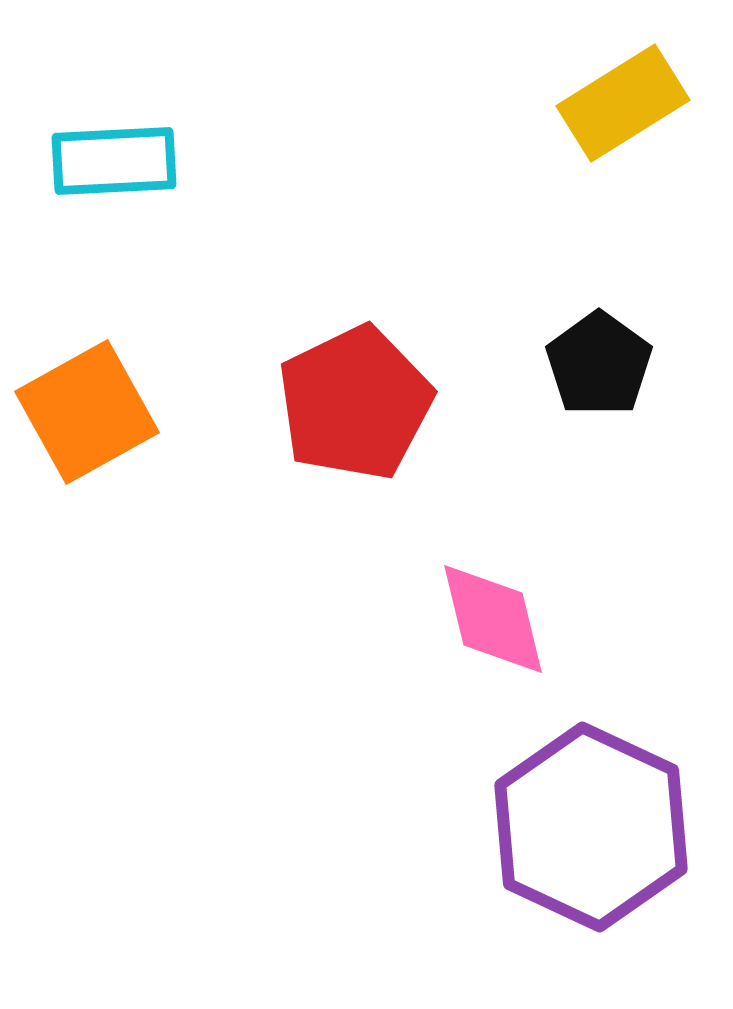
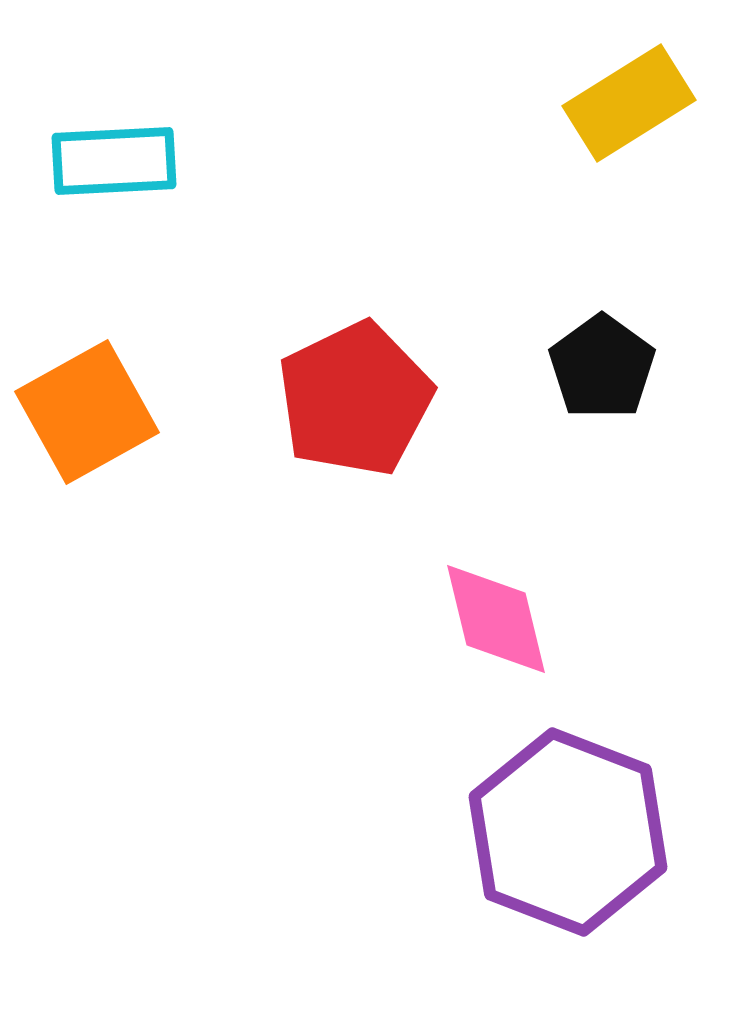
yellow rectangle: moved 6 px right
black pentagon: moved 3 px right, 3 px down
red pentagon: moved 4 px up
pink diamond: moved 3 px right
purple hexagon: moved 23 px left, 5 px down; rotated 4 degrees counterclockwise
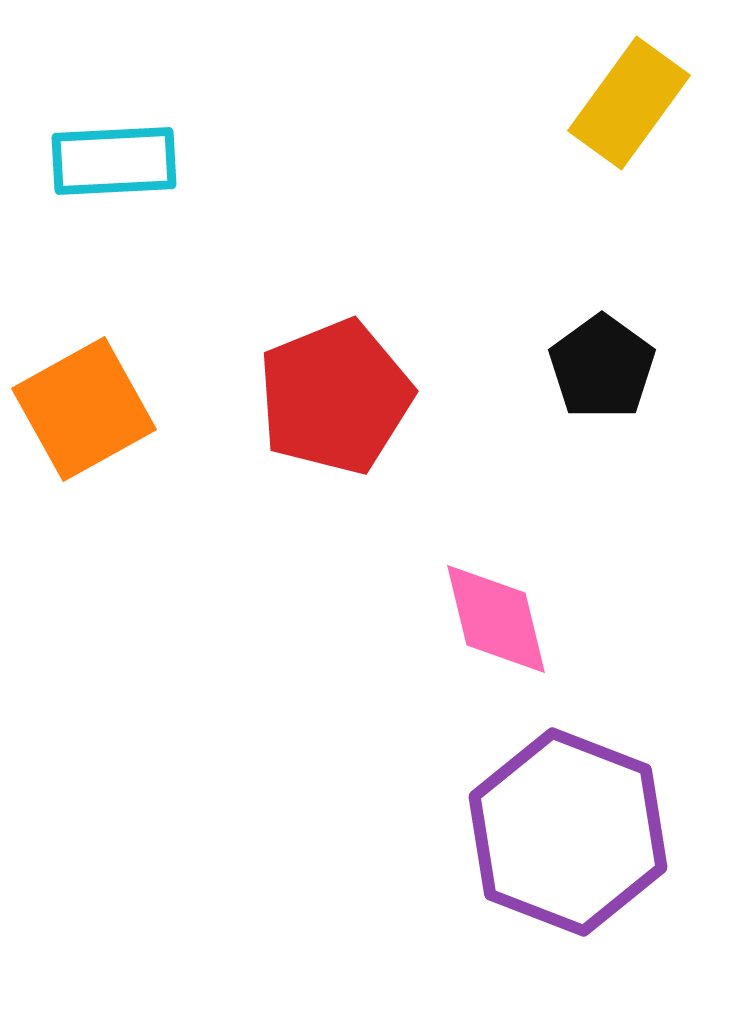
yellow rectangle: rotated 22 degrees counterclockwise
red pentagon: moved 20 px left, 2 px up; rotated 4 degrees clockwise
orange square: moved 3 px left, 3 px up
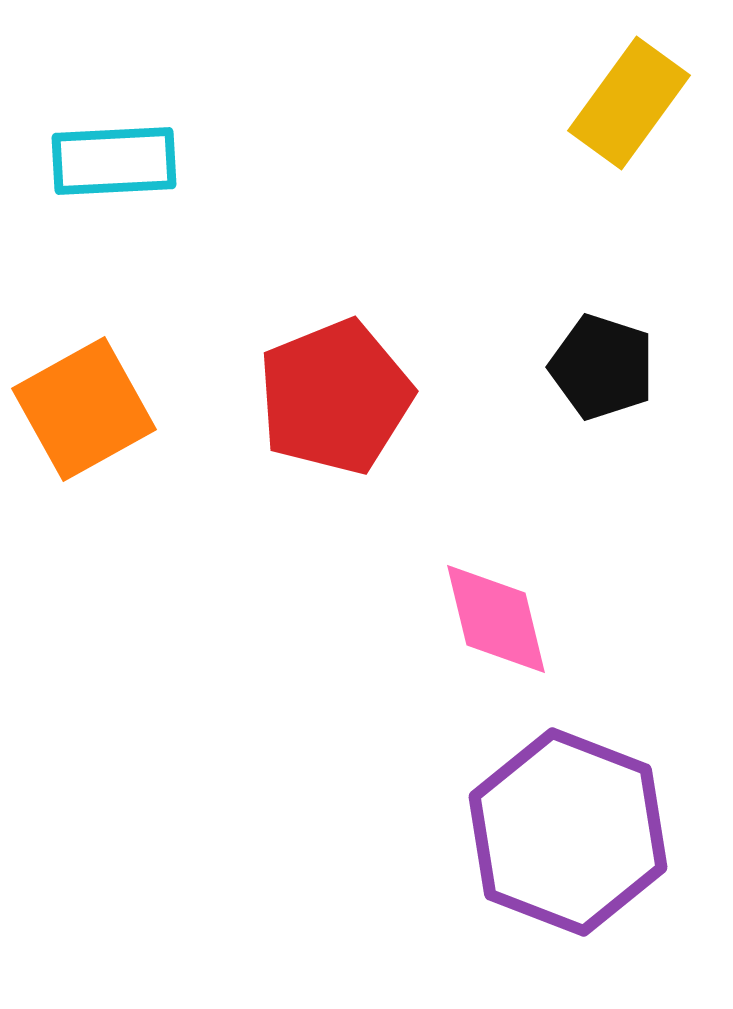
black pentagon: rotated 18 degrees counterclockwise
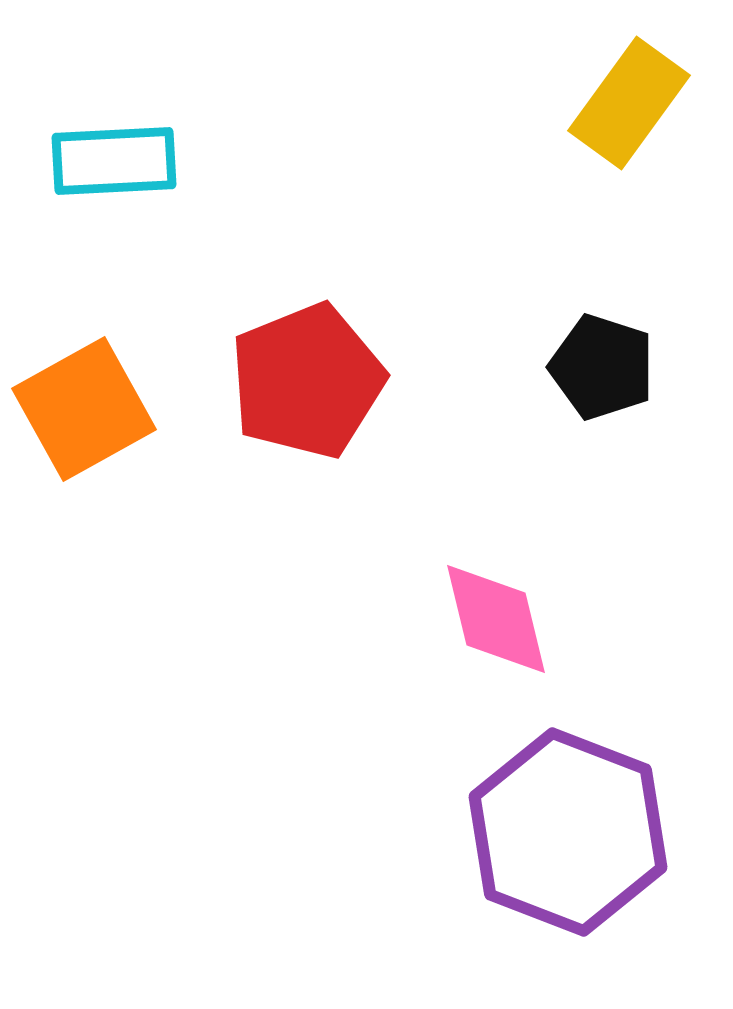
red pentagon: moved 28 px left, 16 px up
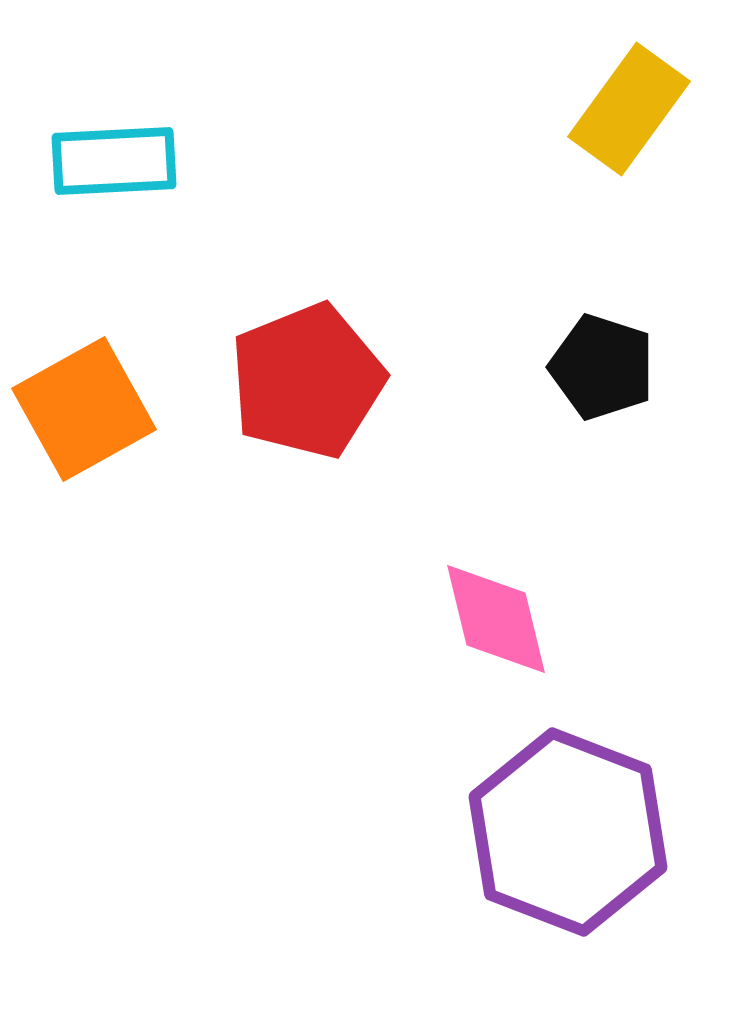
yellow rectangle: moved 6 px down
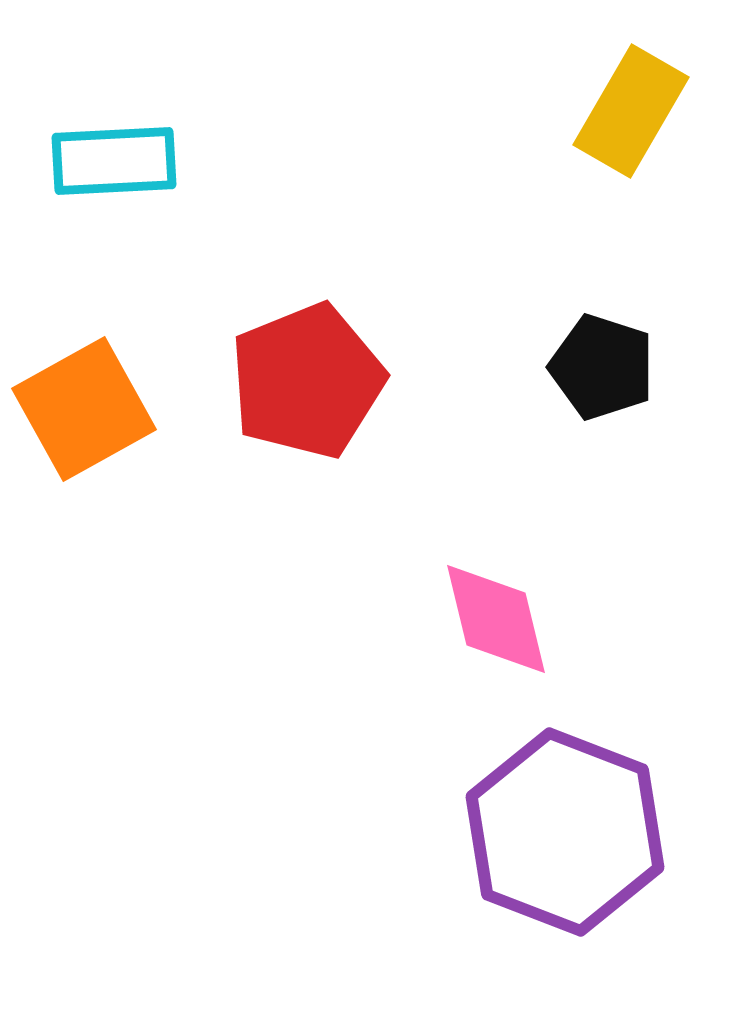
yellow rectangle: moved 2 px right, 2 px down; rotated 6 degrees counterclockwise
purple hexagon: moved 3 px left
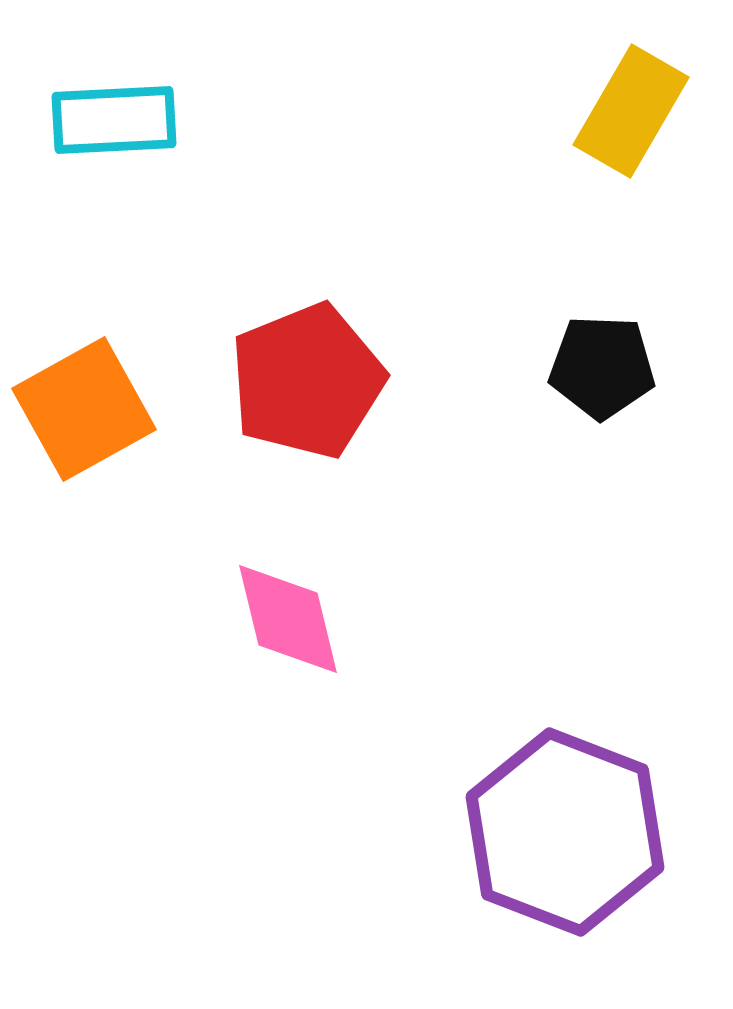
cyan rectangle: moved 41 px up
black pentagon: rotated 16 degrees counterclockwise
pink diamond: moved 208 px left
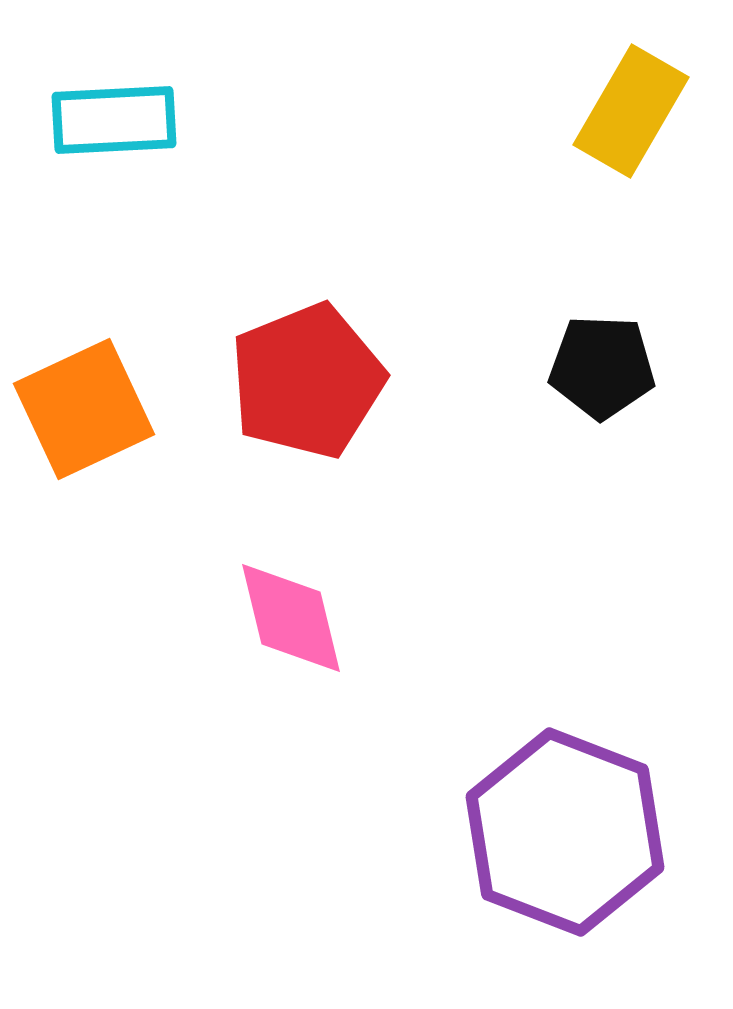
orange square: rotated 4 degrees clockwise
pink diamond: moved 3 px right, 1 px up
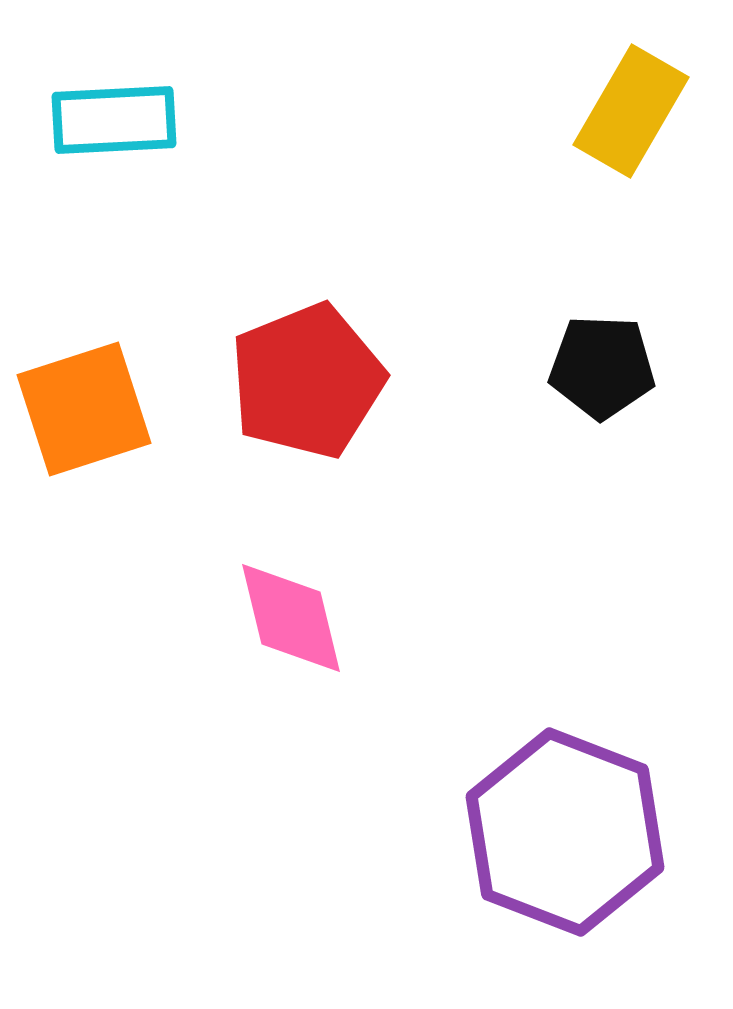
orange square: rotated 7 degrees clockwise
